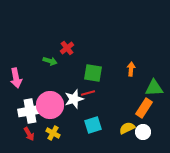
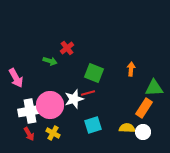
green square: moved 1 px right; rotated 12 degrees clockwise
pink arrow: rotated 18 degrees counterclockwise
yellow semicircle: rotated 28 degrees clockwise
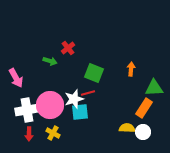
red cross: moved 1 px right
white cross: moved 3 px left, 1 px up
cyan square: moved 13 px left, 13 px up; rotated 12 degrees clockwise
red arrow: rotated 32 degrees clockwise
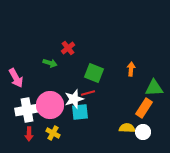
green arrow: moved 2 px down
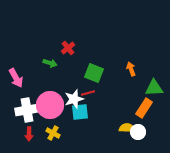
orange arrow: rotated 24 degrees counterclockwise
white circle: moved 5 px left
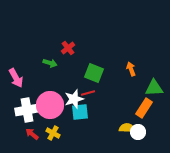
red arrow: moved 3 px right; rotated 128 degrees clockwise
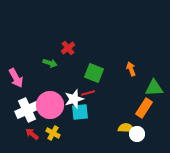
white cross: rotated 15 degrees counterclockwise
yellow semicircle: moved 1 px left
white circle: moved 1 px left, 2 px down
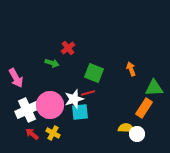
green arrow: moved 2 px right
